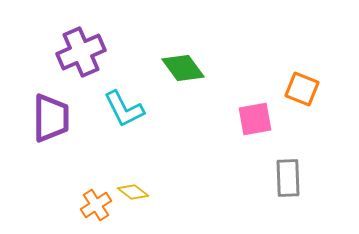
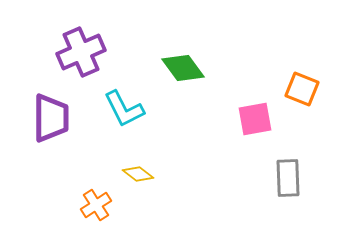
yellow diamond: moved 5 px right, 18 px up
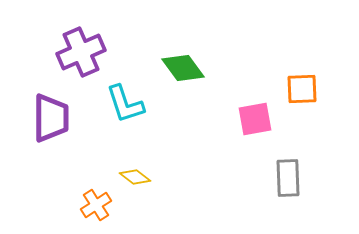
orange square: rotated 24 degrees counterclockwise
cyan L-shape: moved 1 px right, 5 px up; rotated 9 degrees clockwise
yellow diamond: moved 3 px left, 3 px down
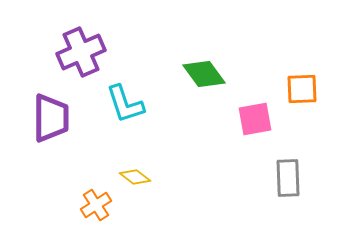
green diamond: moved 21 px right, 6 px down
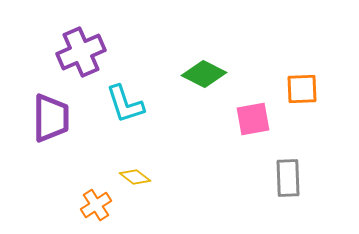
green diamond: rotated 27 degrees counterclockwise
pink square: moved 2 px left
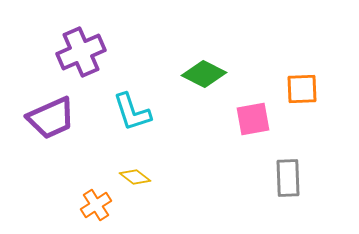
cyan L-shape: moved 7 px right, 8 px down
purple trapezoid: rotated 66 degrees clockwise
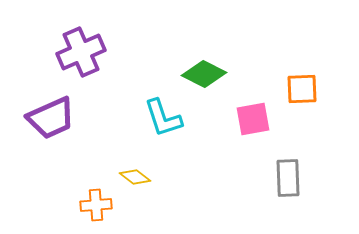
cyan L-shape: moved 31 px right, 6 px down
orange cross: rotated 28 degrees clockwise
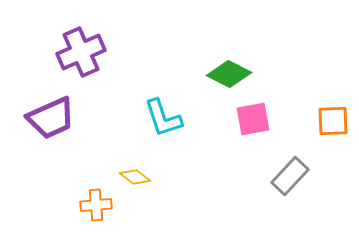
green diamond: moved 25 px right
orange square: moved 31 px right, 32 px down
gray rectangle: moved 2 px right, 2 px up; rotated 45 degrees clockwise
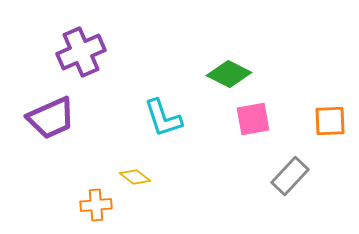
orange square: moved 3 px left
